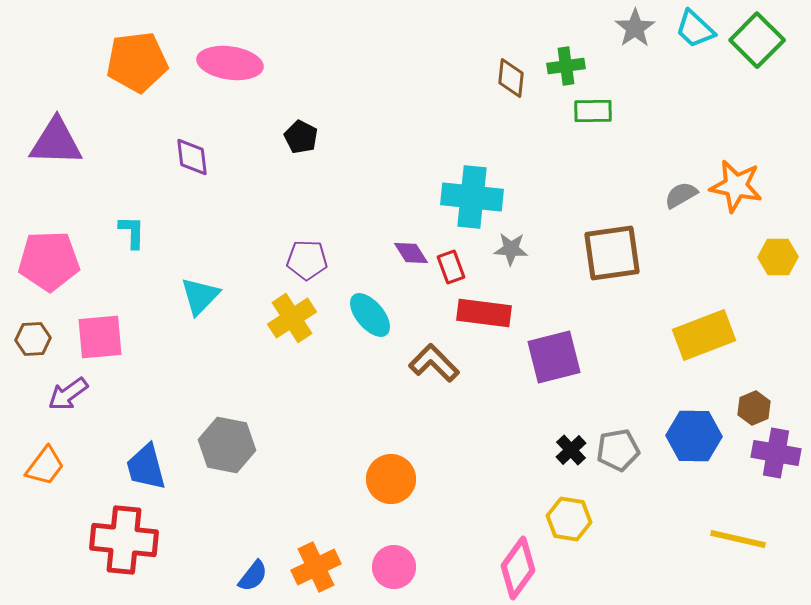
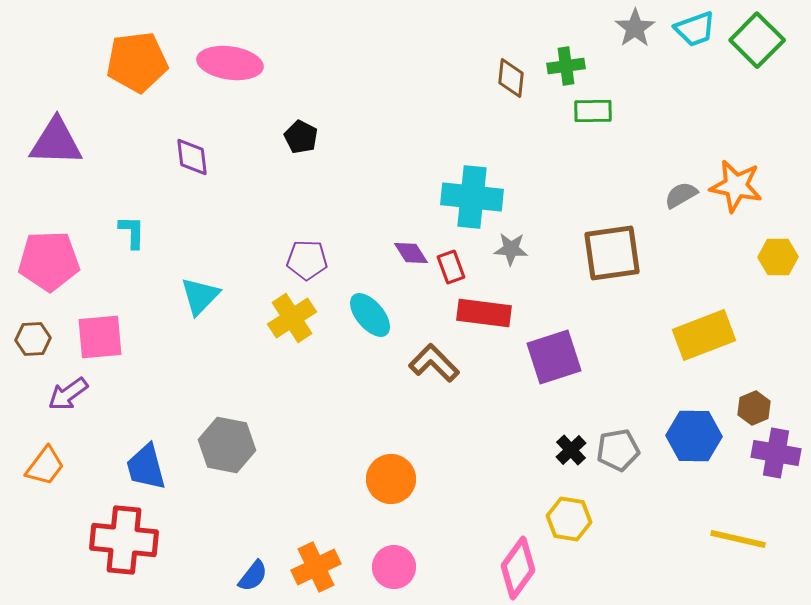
cyan trapezoid at (695, 29): rotated 63 degrees counterclockwise
purple square at (554, 357): rotated 4 degrees counterclockwise
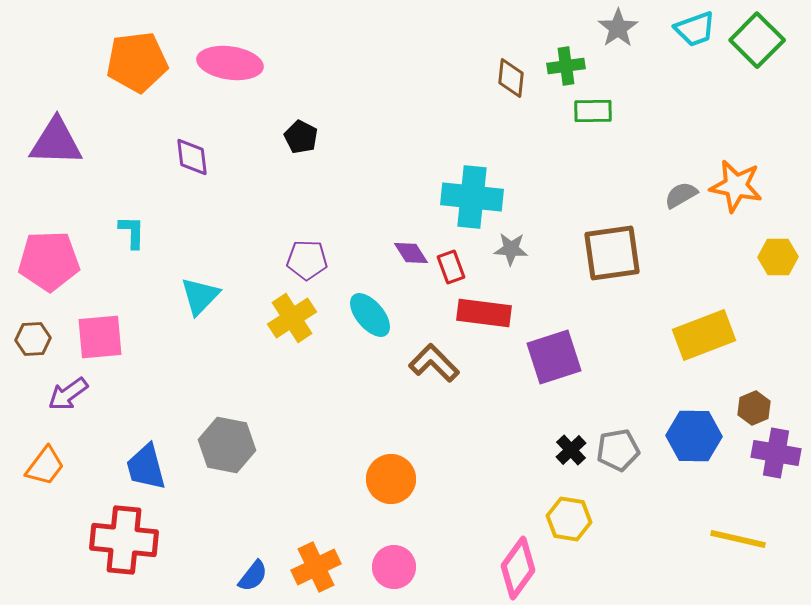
gray star at (635, 28): moved 17 px left
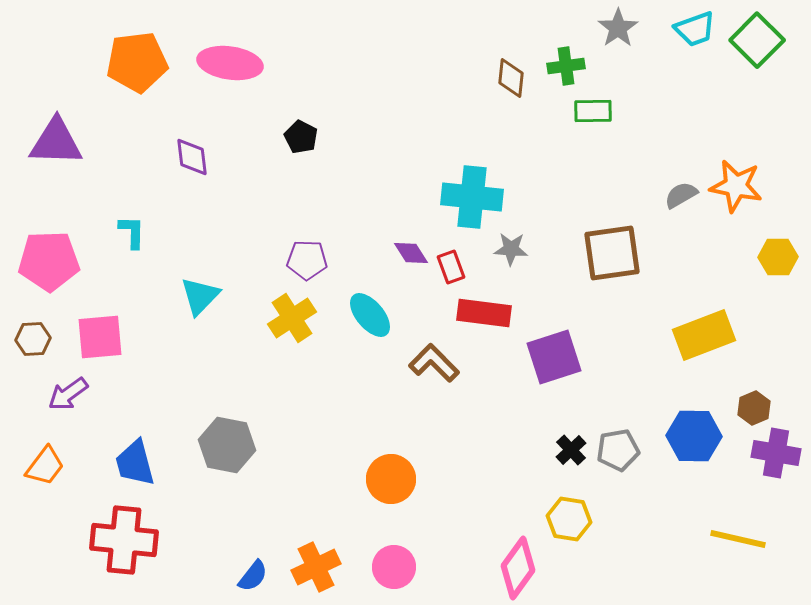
blue trapezoid at (146, 467): moved 11 px left, 4 px up
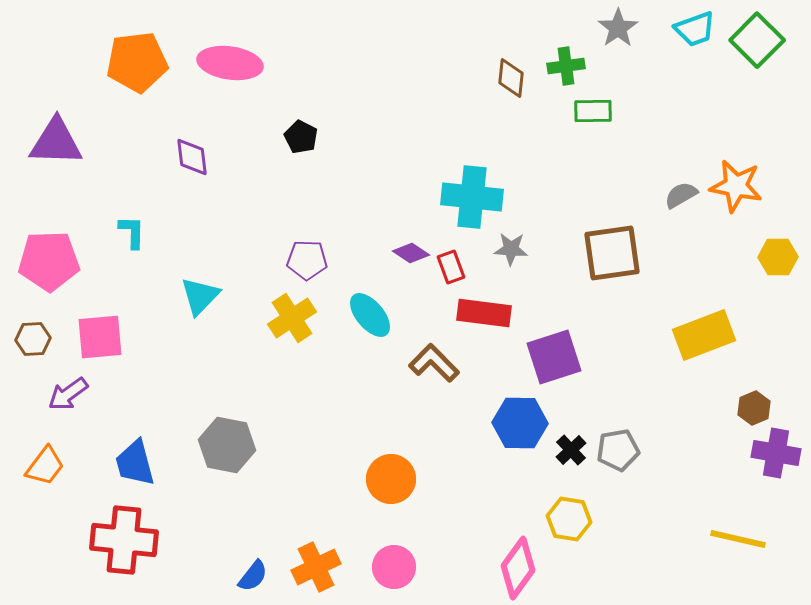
purple diamond at (411, 253): rotated 24 degrees counterclockwise
blue hexagon at (694, 436): moved 174 px left, 13 px up
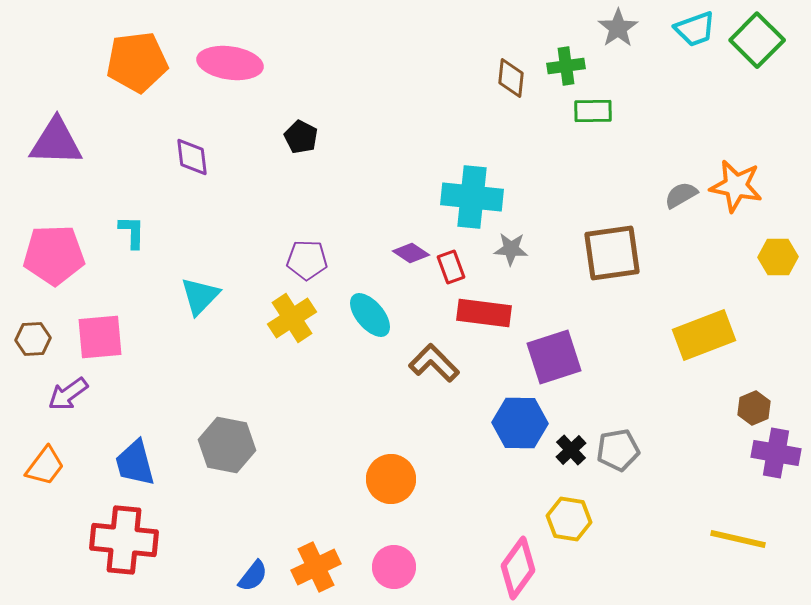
pink pentagon at (49, 261): moved 5 px right, 6 px up
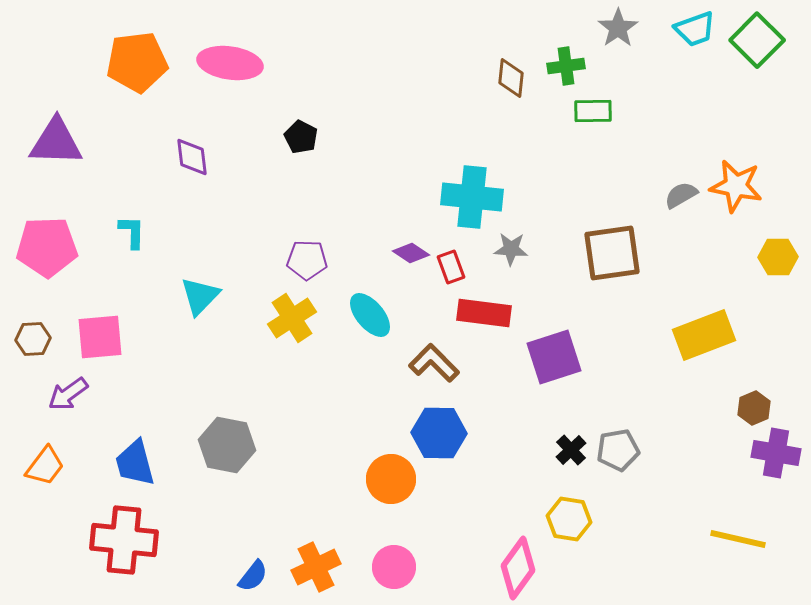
pink pentagon at (54, 255): moved 7 px left, 8 px up
blue hexagon at (520, 423): moved 81 px left, 10 px down
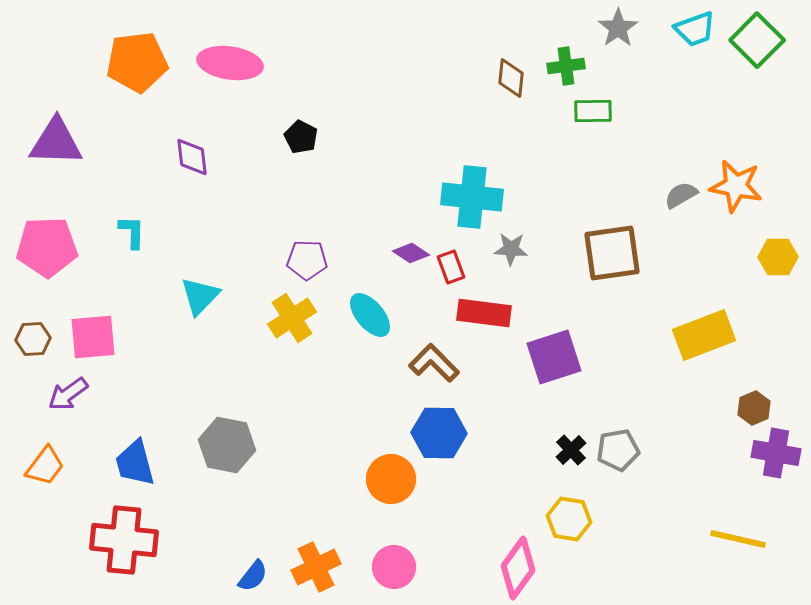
pink square at (100, 337): moved 7 px left
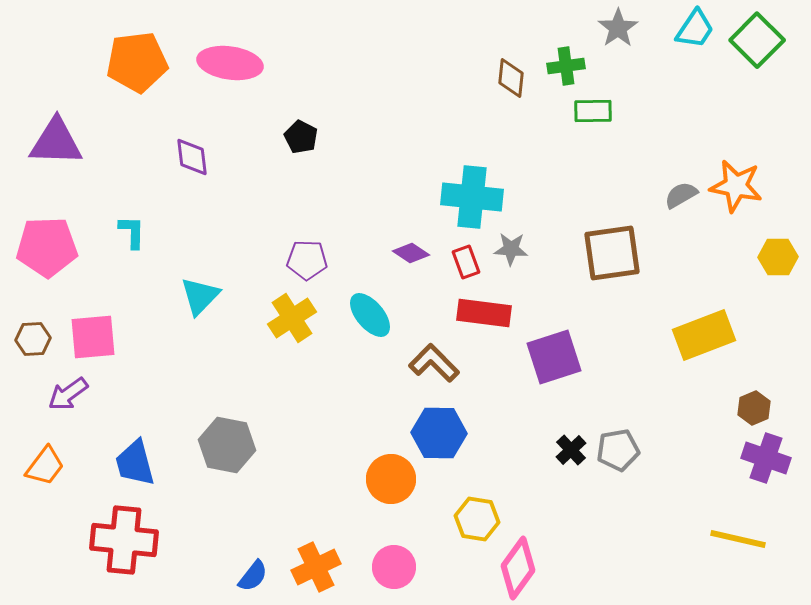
cyan trapezoid at (695, 29): rotated 36 degrees counterclockwise
red rectangle at (451, 267): moved 15 px right, 5 px up
purple cross at (776, 453): moved 10 px left, 5 px down; rotated 9 degrees clockwise
yellow hexagon at (569, 519): moved 92 px left
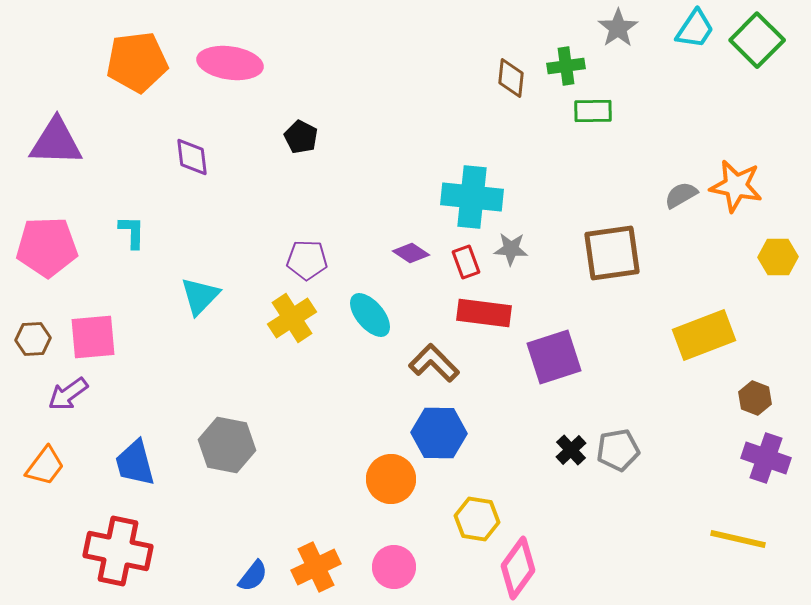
brown hexagon at (754, 408): moved 1 px right, 10 px up; rotated 16 degrees counterclockwise
red cross at (124, 540): moved 6 px left, 11 px down; rotated 6 degrees clockwise
